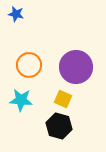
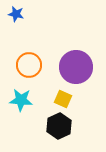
black hexagon: rotated 20 degrees clockwise
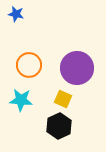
purple circle: moved 1 px right, 1 px down
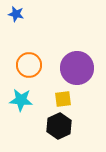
yellow square: rotated 30 degrees counterclockwise
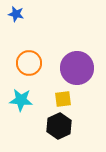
orange circle: moved 2 px up
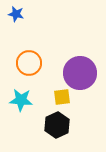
purple circle: moved 3 px right, 5 px down
yellow square: moved 1 px left, 2 px up
black hexagon: moved 2 px left, 1 px up
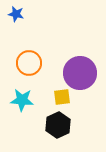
cyan star: moved 1 px right
black hexagon: moved 1 px right
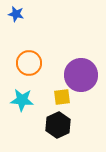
purple circle: moved 1 px right, 2 px down
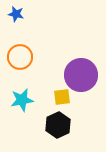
orange circle: moved 9 px left, 6 px up
cyan star: rotated 15 degrees counterclockwise
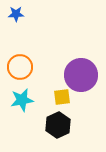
blue star: rotated 14 degrees counterclockwise
orange circle: moved 10 px down
